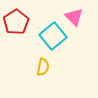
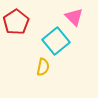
cyan square: moved 3 px right, 5 px down
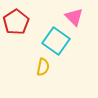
cyan square: rotated 16 degrees counterclockwise
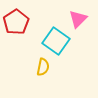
pink triangle: moved 4 px right, 2 px down; rotated 30 degrees clockwise
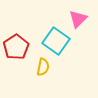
red pentagon: moved 25 px down
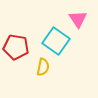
pink triangle: rotated 18 degrees counterclockwise
red pentagon: rotated 30 degrees counterclockwise
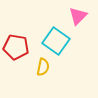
pink triangle: moved 3 px up; rotated 18 degrees clockwise
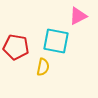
pink triangle: rotated 18 degrees clockwise
cyan square: rotated 24 degrees counterclockwise
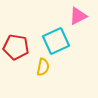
cyan square: rotated 36 degrees counterclockwise
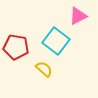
cyan square: rotated 28 degrees counterclockwise
yellow semicircle: moved 1 px right, 2 px down; rotated 60 degrees counterclockwise
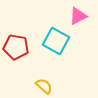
cyan square: rotated 8 degrees counterclockwise
yellow semicircle: moved 17 px down
